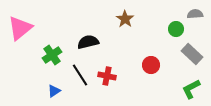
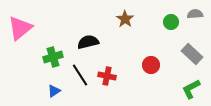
green circle: moved 5 px left, 7 px up
green cross: moved 1 px right, 2 px down; rotated 18 degrees clockwise
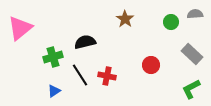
black semicircle: moved 3 px left
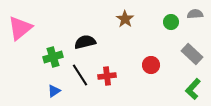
red cross: rotated 18 degrees counterclockwise
green L-shape: moved 2 px right; rotated 20 degrees counterclockwise
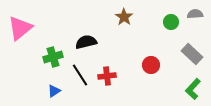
brown star: moved 1 px left, 2 px up
black semicircle: moved 1 px right
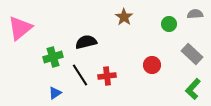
green circle: moved 2 px left, 2 px down
red circle: moved 1 px right
blue triangle: moved 1 px right, 2 px down
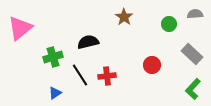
black semicircle: moved 2 px right
